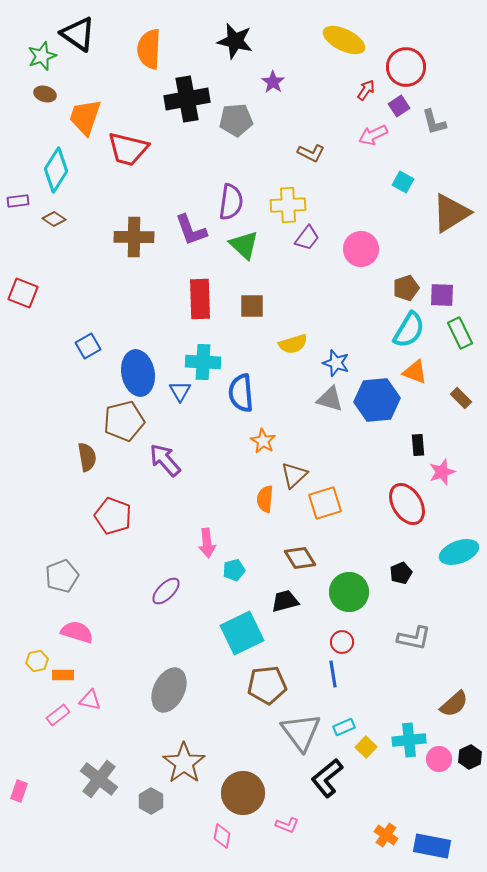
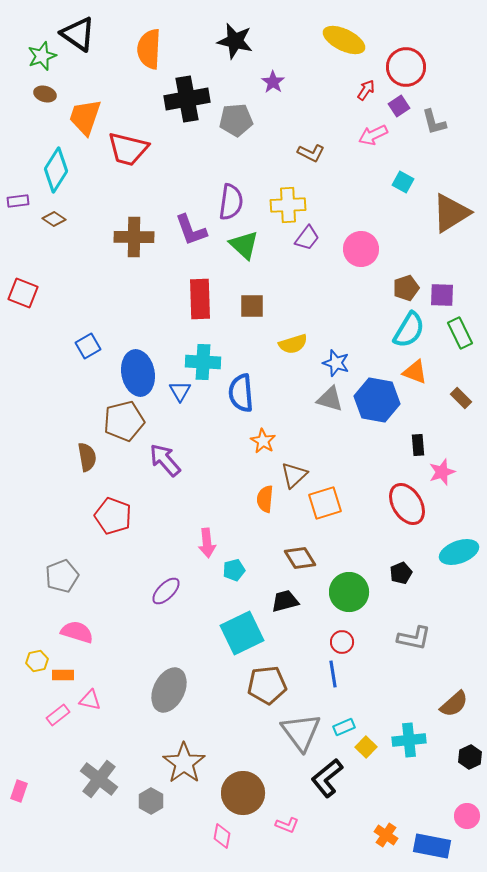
blue hexagon at (377, 400): rotated 15 degrees clockwise
pink circle at (439, 759): moved 28 px right, 57 px down
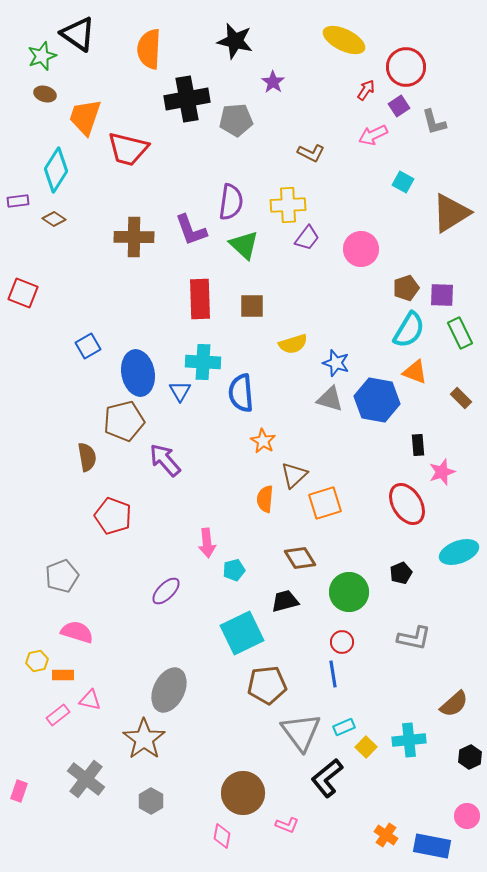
brown star at (184, 763): moved 40 px left, 24 px up
gray cross at (99, 779): moved 13 px left
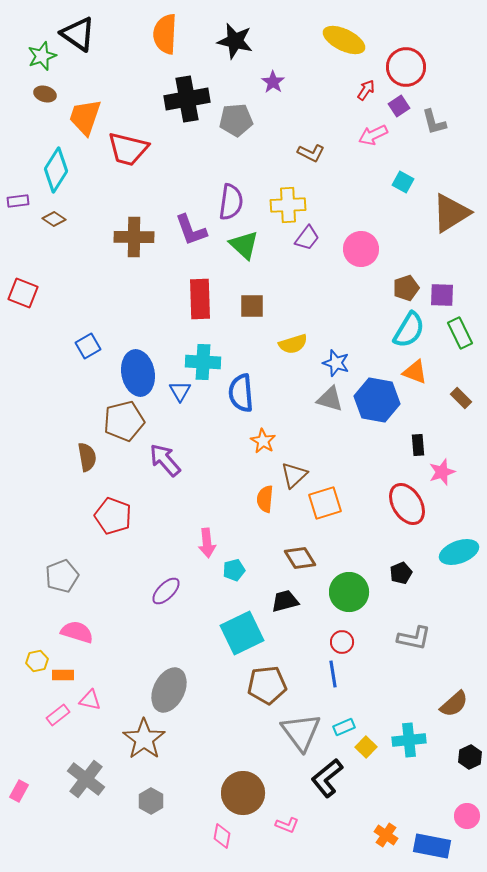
orange semicircle at (149, 49): moved 16 px right, 15 px up
pink rectangle at (19, 791): rotated 10 degrees clockwise
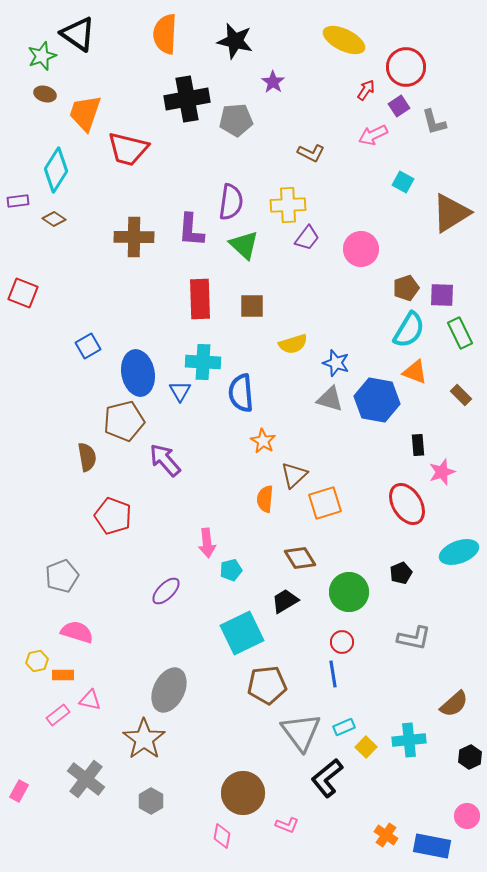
orange trapezoid at (85, 117): moved 4 px up
purple L-shape at (191, 230): rotated 24 degrees clockwise
brown rectangle at (461, 398): moved 3 px up
cyan pentagon at (234, 570): moved 3 px left
black trapezoid at (285, 601): rotated 16 degrees counterclockwise
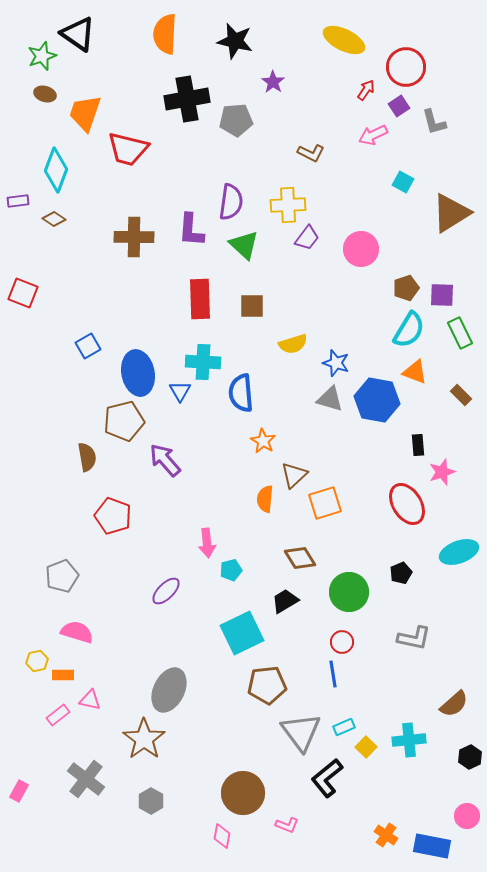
cyan diamond at (56, 170): rotated 12 degrees counterclockwise
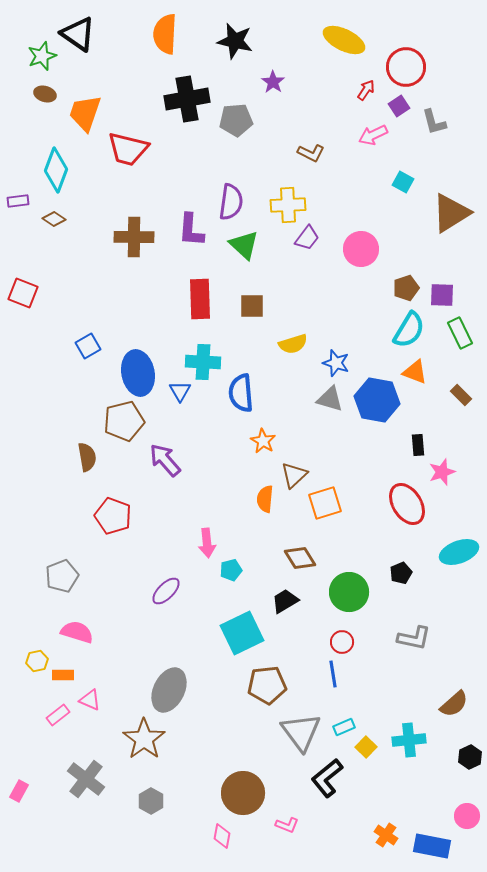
pink triangle at (90, 700): rotated 10 degrees clockwise
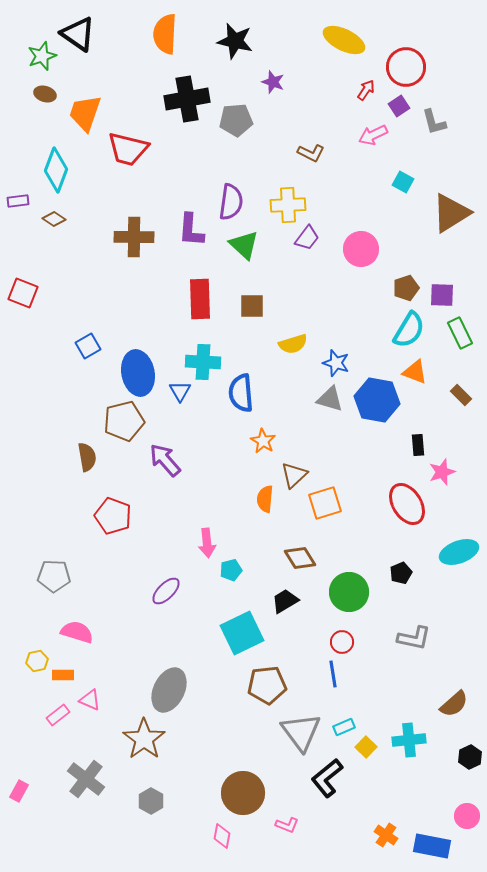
purple star at (273, 82): rotated 15 degrees counterclockwise
gray pentagon at (62, 576): moved 8 px left; rotated 24 degrees clockwise
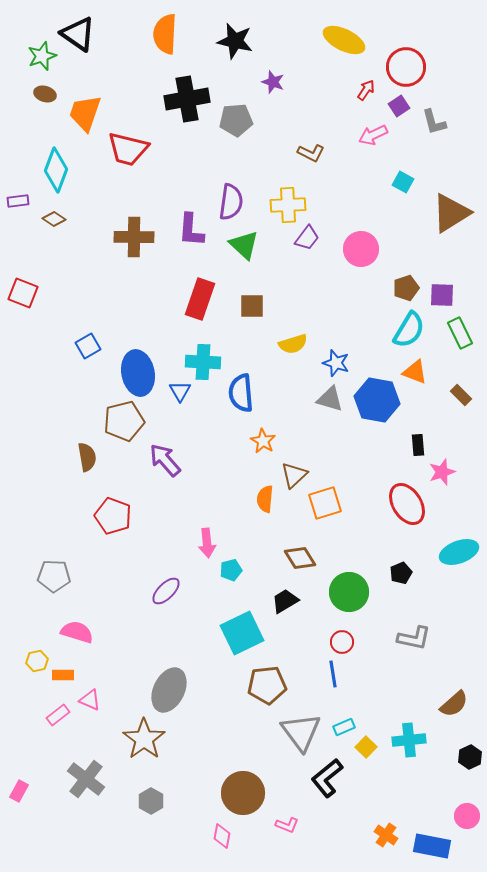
red rectangle at (200, 299): rotated 21 degrees clockwise
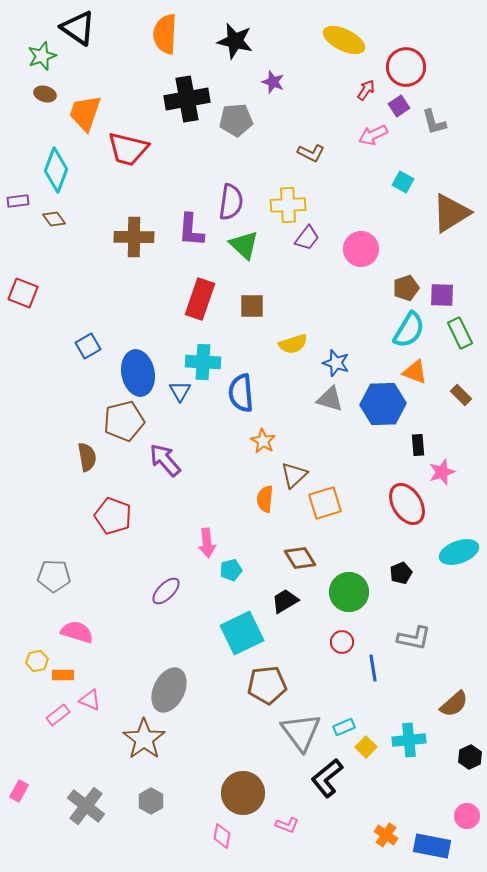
black triangle at (78, 34): moved 6 px up
brown diamond at (54, 219): rotated 20 degrees clockwise
blue hexagon at (377, 400): moved 6 px right, 4 px down; rotated 12 degrees counterclockwise
blue line at (333, 674): moved 40 px right, 6 px up
gray cross at (86, 779): moved 27 px down
